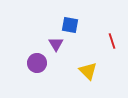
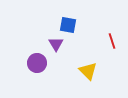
blue square: moved 2 px left
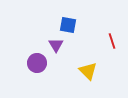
purple triangle: moved 1 px down
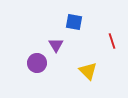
blue square: moved 6 px right, 3 px up
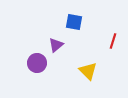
red line: moved 1 px right; rotated 35 degrees clockwise
purple triangle: rotated 21 degrees clockwise
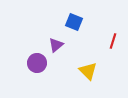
blue square: rotated 12 degrees clockwise
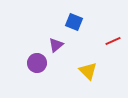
red line: rotated 49 degrees clockwise
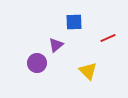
blue square: rotated 24 degrees counterclockwise
red line: moved 5 px left, 3 px up
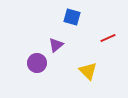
blue square: moved 2 px left, 5 px up; rotated 18 degrees clockwise
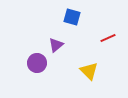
yellow triangle: moved 1 px right
